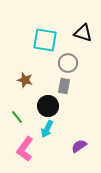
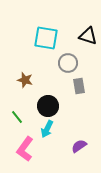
black triangle: moved 5 px right, 3 px down
cyan square: moved 1 px right, 2 px up
gray rectangle: moved 15 px right; rotated 21 degrees counterclockwise
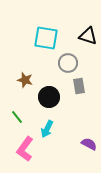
black circle: moved 1 px right, 9 px up
purple semicircle: moved 10 px right, 2 px up; rotated 63 degrees clockwise
